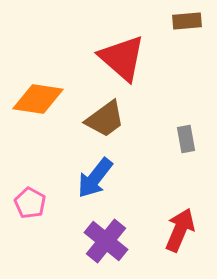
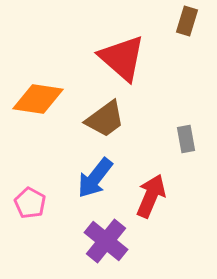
brown rectangle: rotated 68 degrees counterclockwise
red arrow: moved 29 px left, 34 px up
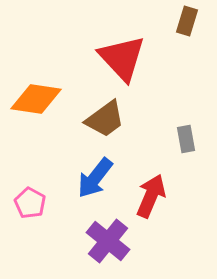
red triangle: rotated 6 degrees clockwise
orange diamond: moved 2 px left
purple cross: moved 2 px right
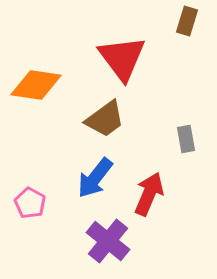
red triangle: rotated 6 degrees clockwise
orange diamond: moved 14 px up
red arrow: moved 2 px left, 2 px up
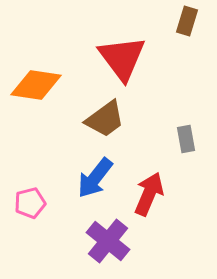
pink pentagon: rotated 28 degrees clockwise
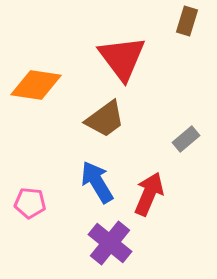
gray rectangle: rotated 60 degrees clockwise
blue arrow: moved 2 px right, 4 px down; rotated 111 degrees clockwise
pink pentagon: rotated 20 degrees clockwise
purple cross: moved 2 px right, 2 px down
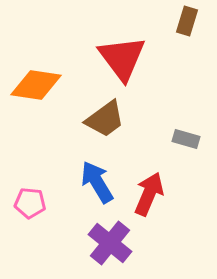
gray rectangle: rotated 56 degrees clockwise
